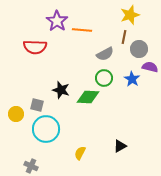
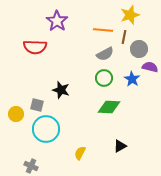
orange line: moved 21 px right
green diamond: moved 21 px right, 10 px down
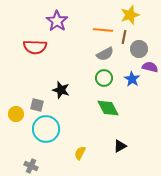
green diamond: moved 1 px left, 1 px down; rotated 60 degrees clockwise
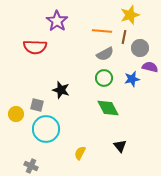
orange line: moved 1 px left, 1 px down
gray circle: moved 1 px right, 1 px up
blue star: rotated 28 degrees clockwise
black triangle: rotated 40 degrees counterclockwise
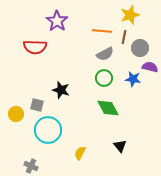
blue star: moved 1 px right; rotated 21 degrees clockwise
cyan circle: moved 2 px right, 1 px down
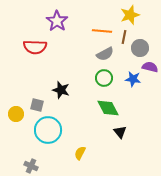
black triangle: moved 14 px up
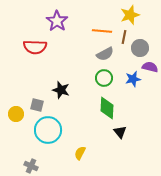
blue star: rotated 21 degrees counterclockwise
green diamond: moved 1 px left; rotated 30 degrees clockwise
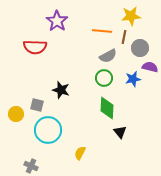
yellow star: moved 1 px right, 1 px down; rotated 12 degrees clockwise
gray semicircle: moved 3 px right, 2 px down
